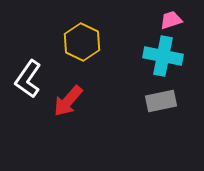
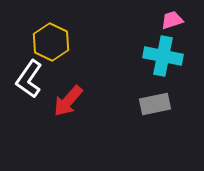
pink trapezoid: moved 1 px right
yellow hexagon: moved 31 px left
white L-shape: moved 1 px right
gray rectangle: moved 6 px left, 3 px down
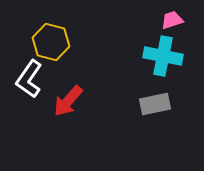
yellow hexagon: rotated 12 degrees counterclockwise
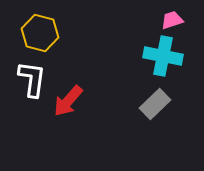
yellow hexagon: moved 11 px left, 9 px up
white L-shape: moved 3 px right; rotated 153 degrees clockwise
gray rectangle: rotated 32 degrees counterclockwise
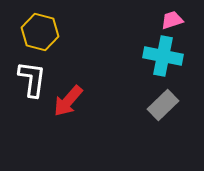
yellow hexagon: moved 1 px up
gray rectangle: moved 8 px right, 1 px down
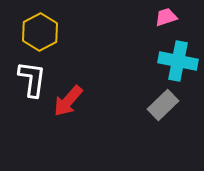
pink trapezoid: moved 6 px left, 3 px up
yellow hexagon: rotated 18 degrees clockwise
cyan cross: moved 15 px right, 5 px down
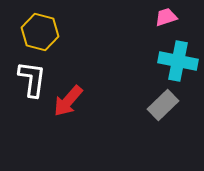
yellow hexagon: rotated 18 degrees counterclockwise
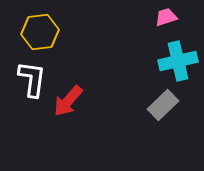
yellow hexagon: rotated 21 degrees counterclockwise
cyan cross: rotated 24 degrees counterclockwise
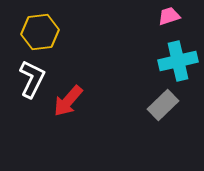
pink trapezoid: moved 3 px right, 1 px up
white L-shape: rotated 18 degrees clockwise
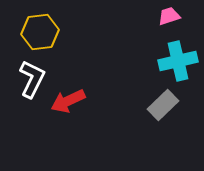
red arrow: rotated 24 degrees clockwise
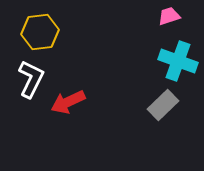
cyan cross: rotated 33 degrees clockwise
white L-shape: moved 1 px left
red arrow: moved 1 px down
